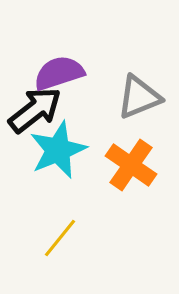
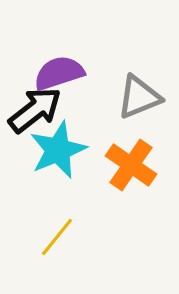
yellow line: moved 3 px left, 1 px up
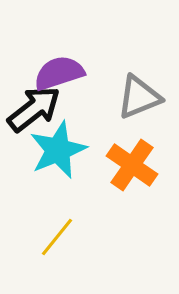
black arrow: moved 1 px left, 1 px up
orange cross: moved 1 px right
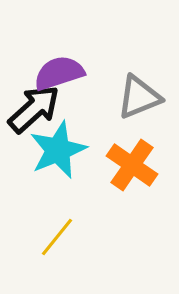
black arrow: rotated 4 degrees counterclockwise
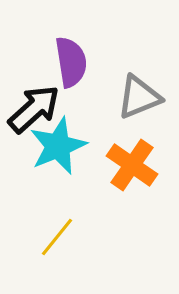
purple semicircle: moved 12 px right, 11 px up; rotated 99 degrees clockwise
cyan star: moved 4 px up
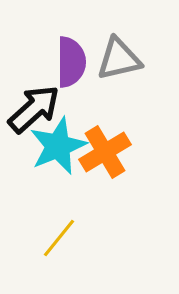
purple semicircle: rotated 9 degrees clockwise
gray triangle: moved 20 px left, 38 px up; rotated 9 degrees clockwise
orange cross: moved 27 px left, 13 px up; rotated 24 degrees clockwise
yellow line: moved 2 px right, 1 px down
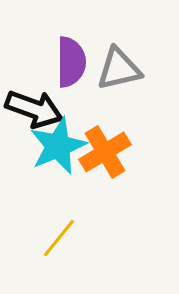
gray triangle: moved 10 px down
black arrow: rotated 62 degrees clockwise
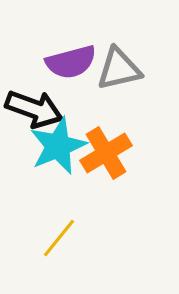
purple semicircle: rotated 75 degrees clockwise
orange cross: moved 1 px right, 1 px down
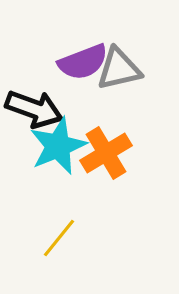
purple semicircle: moved 12 px right; rotated 6 degrees counterclockwise
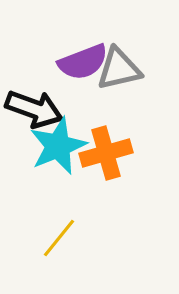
orange cross: rotated 15 degrees clockwise
